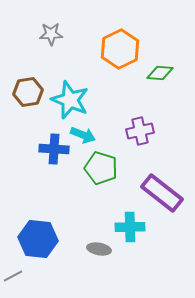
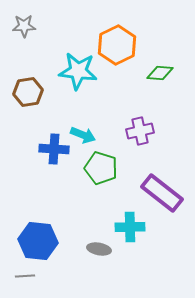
gray star: moved 27 px left, 8 px up
orange hexagon: moved 3 px left, 4 px up
cyan star: moved 8 px right, 29 px up; rotated 15 degrees counterclockwise
blue hexagon: moved 2 px down
gray line: moved 12 px right; rotated 24 degrees clockwise
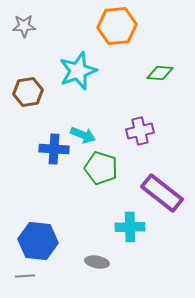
orange hexagon: moved 19 px up; rotated 21 degrees clockwise
cyan star: rotated 27 degrees counterclockwise
gray ellipse: moved 2 px left, 13 px down
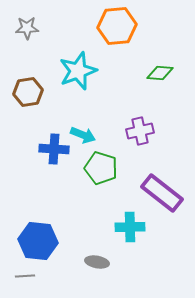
gray star: moved 3 px right, 2 px down
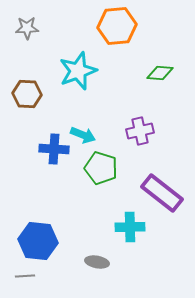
brown hexagon: moved 1 px left, 2 px down; rotated 12 degrees clockwise
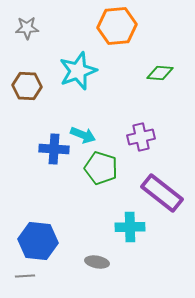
brown hexagon: moved 8 px up
purple cross: moved 1 px right, 6 px down
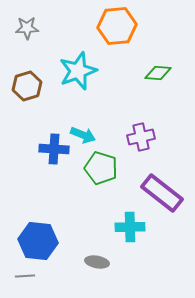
green diamond: moved 2 px left
brown hexagon: rotated 20 degrees counterclockwise
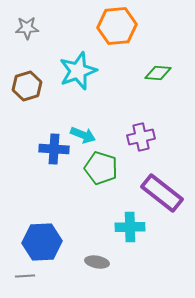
blue hexagon: moved 4 px right, 1 px down; rotated 9 degrees counterclockwise
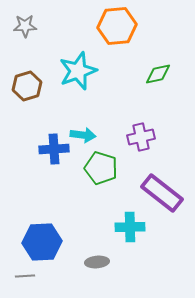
gray star: moved 2 px left, 2 px up
green diamond: moved 1 px down; rotated 16 degrees counterclockwise
cyan arrow: rotated 15 degrees counterclockwise
blue cross: rotated 8 degrees counterclockwise
gray ellipse: rotated 15 degrees counterclockwise
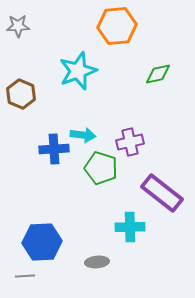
gray star: moved 7 px left
brown hexagon: moved 6 px left, 8 px down; rotated 20 degrees counterclockwise
purple cross: moved 11 px left, 5 px down
